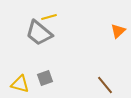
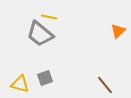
yellow line: rotated 28 degrees clockwise
gray trapezoid: moved 1 px right, 1 px down
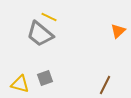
yellow line: rotated 14 degrees clockwise
brown line: rotated 66 degrees clockwise
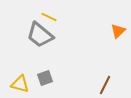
gray trapezoid: moved 1 px down
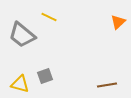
orange triangle: moved 9 px up
gray trapezoid: moved 18 px left
gray square: moved 2 px up
brown line: moved 2 px right; rotated 54 degrees clockwise
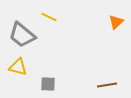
orange triangle: moved 2 px left
gray square: moved 3 px right, 8 px down; rotated 21 degrees clockwise
yellow triangle: moved 2 px left, 17 px up
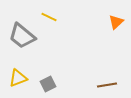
gray trapezoid: moved 1 px down
yellow triangle: moved 11 px down; rotated 36 degrees counterclockwise
gray square: rotated 28 degrees counterclockwise
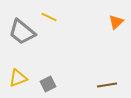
gray trapezoid: moved 4 px up
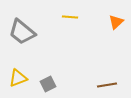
yellow line: moved 21 px right; rotated 21 degrees counterclockwise
